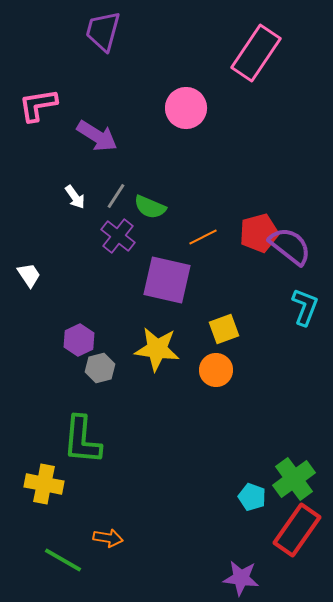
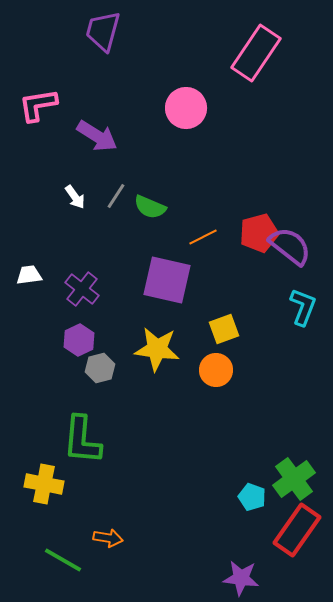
purple cross: moved 36 px left, 53 px down
white trapezoid: rotated 64 degrees counterclockwise
cyan L-shape: moved 2 px left
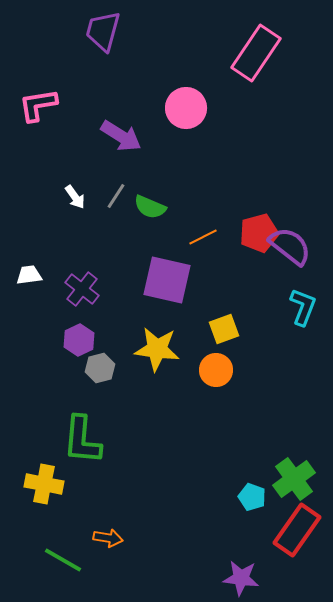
purple arrow: moved 24 px right
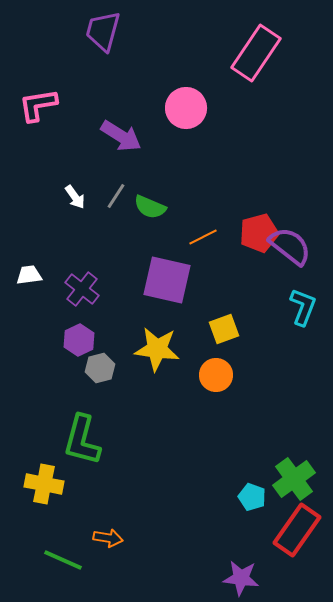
orange circle: moved 5 px down
green L-shape: rotated 10 degrees clockwise
green line: rotated 6 degrees counterclockwise
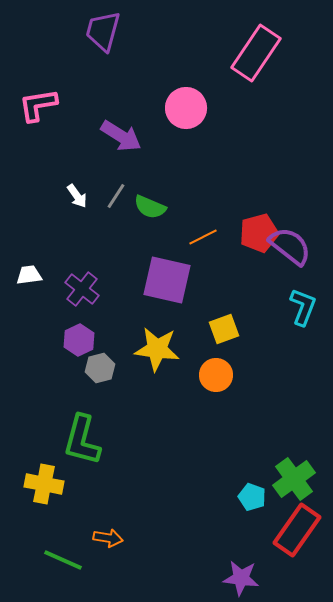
white arrow: moved 2 px right, 1 px up
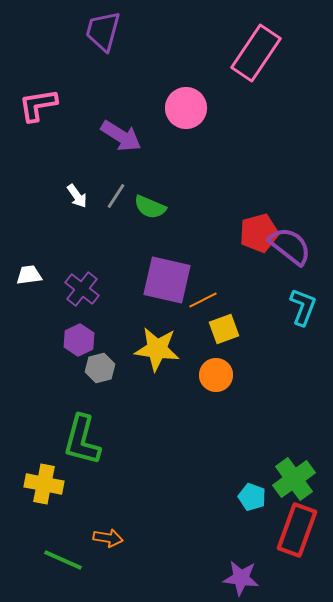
orange line: moved 63 px down
red rectangle: rotated 15 degrees counterclockwise
